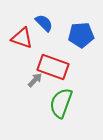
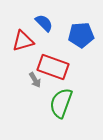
red triangle: moved 1 px right, 3 px down; rotated 35 degrees counterclockwise
gray arrow: rotated 105 degrees clockwise
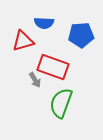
blue semicircle: rotated 138 degrees clockwise
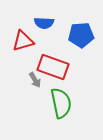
green semicircle: rotated 148 degrees clockwise
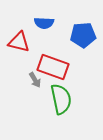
blue pentagon: moved 2 px right
red triangle: moved 4 px left, 1 px down; rotated 30 degrees clockwise
green semicircle: moved 4 px up
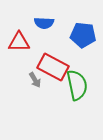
blue pentagon: rotated 10 degrees clockwise
red triangle: rotated 15 degrees counterclockwise
red rectangle: rotated 8 degrees clockwise
green semicircle: moved 16 px right, 14 px up
